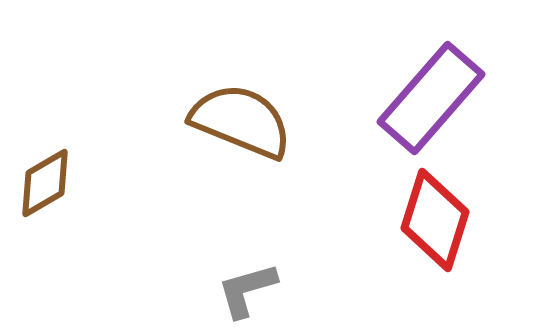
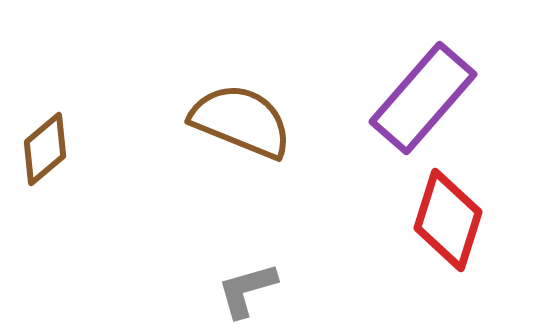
purple rectangle: moved 8 px left
brown diamond: moved 34 px up; rotated 10 degrees counterclockwise
red diamond: moved 13 px right
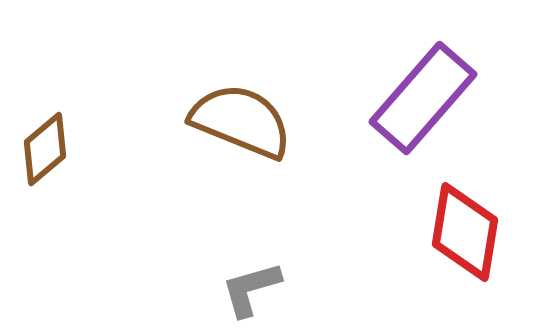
red diamond: moved 17 px right, 12 px down; rotated 8 degrees counterclockwise
gray L-shape: moved 4 px right, 1 px up
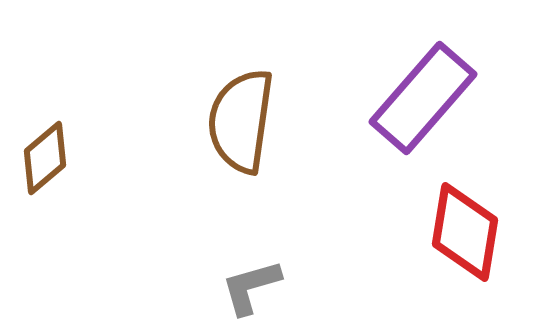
brown semicircle: rotated 104 degrees counterclockwise
brown diamond: moved 9 px down
gray L-shape: moved 2 px up
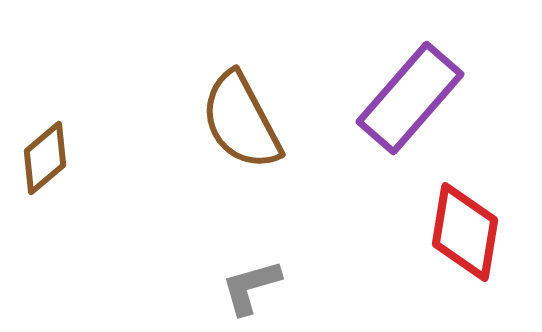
purple rectangle: moved 13 px left
brown semicircle: rotated 36 degrees counterclockwise
